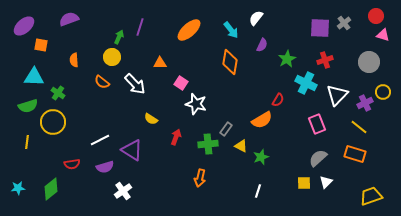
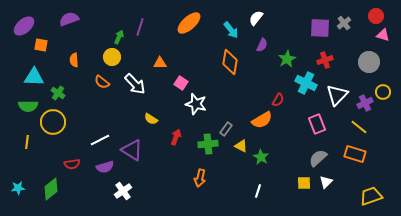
orange ellipse at (189, 30): moved 7 px up
green semicircle at (28, 106): rotated 18 degrees clockwise
green star at (261, 157): rotated 21 degrees counterclockwise
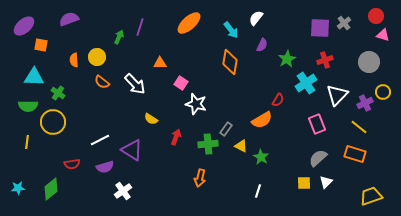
yellow circle at (112, 57): moved 15 px left
cyan cross at (306, 83): rotated 30 degrees clockwise
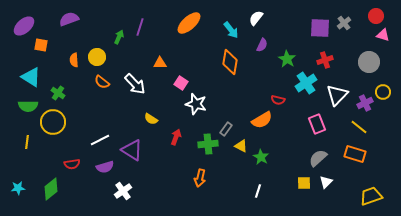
green star at (287, 59): rotated 12 degrees counterclockwise
cyan triangle at (34, 77): moved 3 px left; rotated 30 degrees clockwise
red semicircle at (278, 100): rotated 72 degrees clockwise
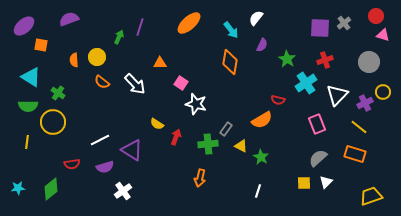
yellow semicircle at (151, 119): moved 6 px right, 5 px down
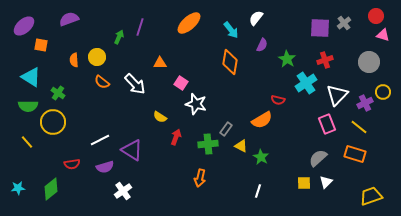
yellow semicircle at (157, 124): moved 3 px right, 7 px up
pink rectangle at (317, 124): moved 10 px right
yellow line at (27, 142): rotated 48 degrees counterclockwise
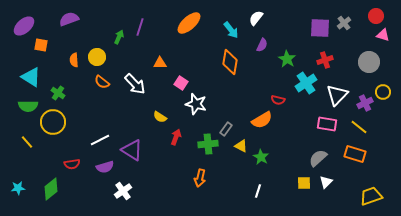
pink rectangle at (327, 124): rotated 60 degrees counterclockwise
